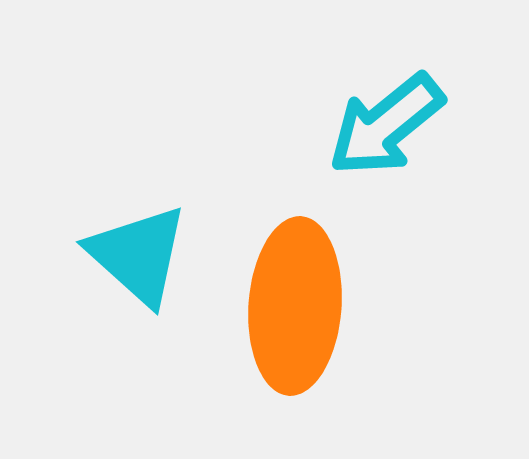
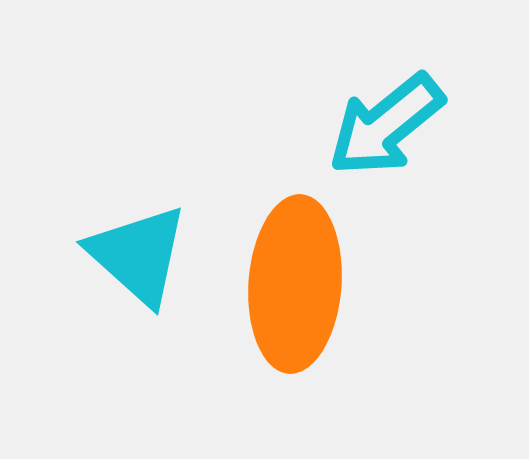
orange ellipse: moved 22 px up
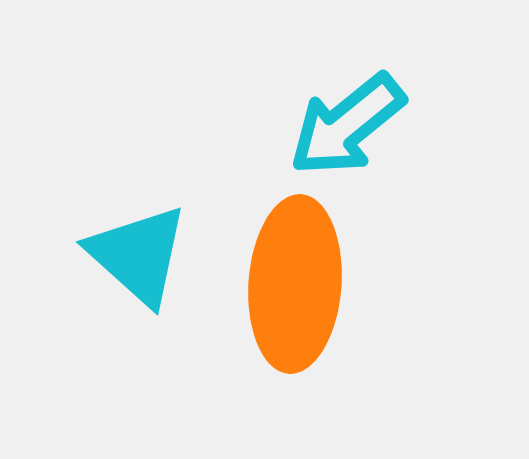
cyan arrow: moved 39 px left
